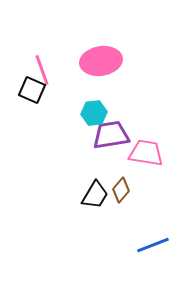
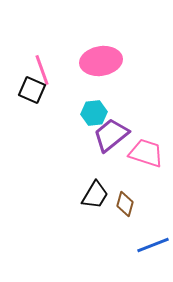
purple trapezoid: rotated 30 degrees counterclockwise
pink trapezoid: rotated 9 degrees clockwise
brown diamond: moved 4 px right, 14 px down; rotated 25 degrees counterclockwise
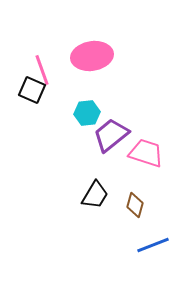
pink ellipse: moved 9 px left, 5 px up
cyan hexagon: moved 7 px left
brown diamond: moved 10 px right, 1 px down
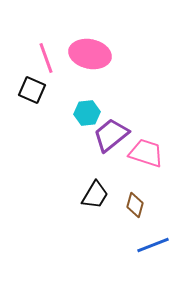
pink ellipse: moved 2 px left, 2 px up; rotated 21 degrees clockwise
pink line: moved 4 px right, 12 px up
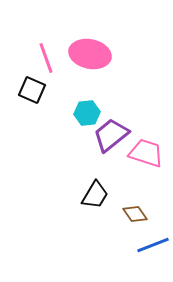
brown diamond: moved 9 px down; rotated 50 degrees counterclockwise
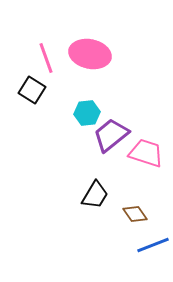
black square: rotated 8 degrees clockwise
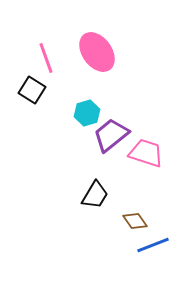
pink ellipse: moved 7 px right, 2 px up; rotated 42 degrees clockwise
cyan hexagon: rotated 10 degrees counterclockwise
brown diamond: moved 7 px down
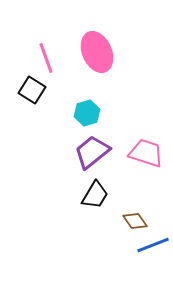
pink ellipse: rotated 12 degrees clockwise
purple trapezoid: moved 19 px left, 17 px down
